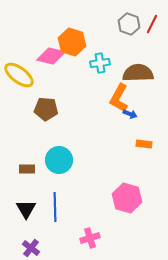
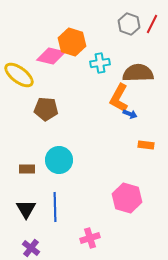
orange rectangle: moved 2 px right, 1 px down
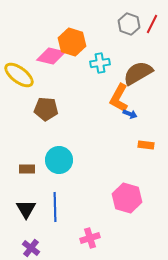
brown semicircle: rotated 28 degrees counterclockwise
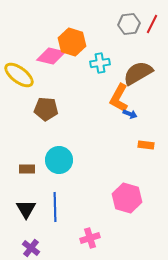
gray hexagon: rotated 25 degrees counterclockwise
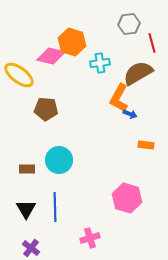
red line: moved 19 px down; rotated 42 degrees counterclockwise
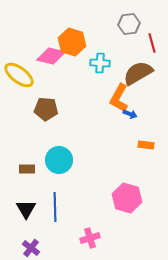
cyan cross: rotated 12 degrees clockwise
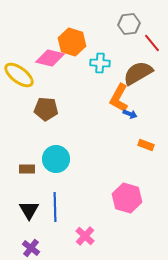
red line: rotated 24 degrees counterclockwise
pink diamond: moved 1 px left, 2 px down
orange rectangle: rotated 14 degrees clockwise
cyan circle: moved 3 px left, 1 px up
black triangle: moved 3 px right, 1 px down
pink cross: moved 5 px left, 2 px up; rotated 30 degrees counterclockwise
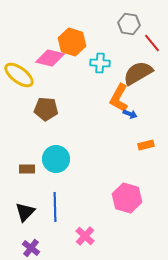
gray hexagon: rotated 15 degrees clockwise
orange rectangle: rotated 35 degrees counterclockwise
black triangle: moved 4 px left, 2 px down; rotated 15 degrees clockwise
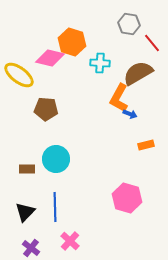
pink cross: moved 15 px left, 5 px down
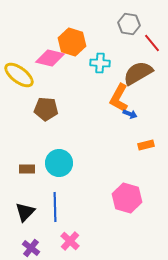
cyan circle: moved 3 px right, 4 px down
